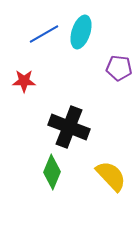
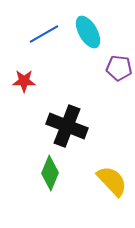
cyan ellipse: moved 7 px right; rotated 48 degrees counterclockwise
black cross: moved 2 px left, 1 px up
green diamond: moved 2 px left, 1 px down
yellow semicircle: moved 1 px right, 5 px down
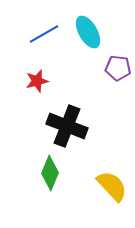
purple pentagon: moved 1 px left
red star: moved 13 px right; rotated 15 degrees counterclockwise
yellow semicircle: moved 5 px down
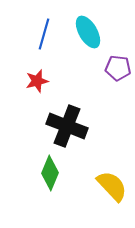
blue line: rotated 44 degrees counterclockwise
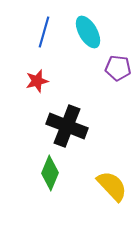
blue line: moved 2 px up
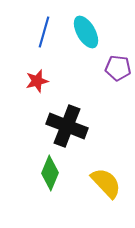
cyan ellipse: moved 2 px left
yellow semicircle: moved 6 px left, 3 px up
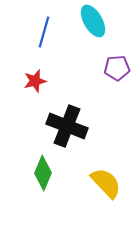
cyan ellipse: moved 7 px right, 11 px up
purple pentagon: moved 1 px left; rotated 10 degrees counterclockwise
red star: moved 2 px left
green diamond: moved 7 px left
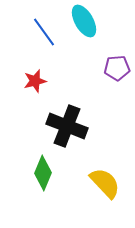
cyan ellipse: moved 9 px left
blue line: rotated 52 degrees counterclockwise
yellow semicircle: moved 1 px left
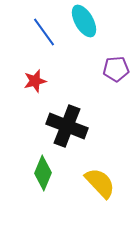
purple pentagon: moved 1 px left, 1 px down
yellow semicircle: moved 5 px left
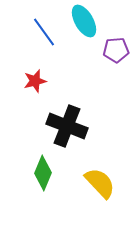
purple pentagon: moved 19 px up
